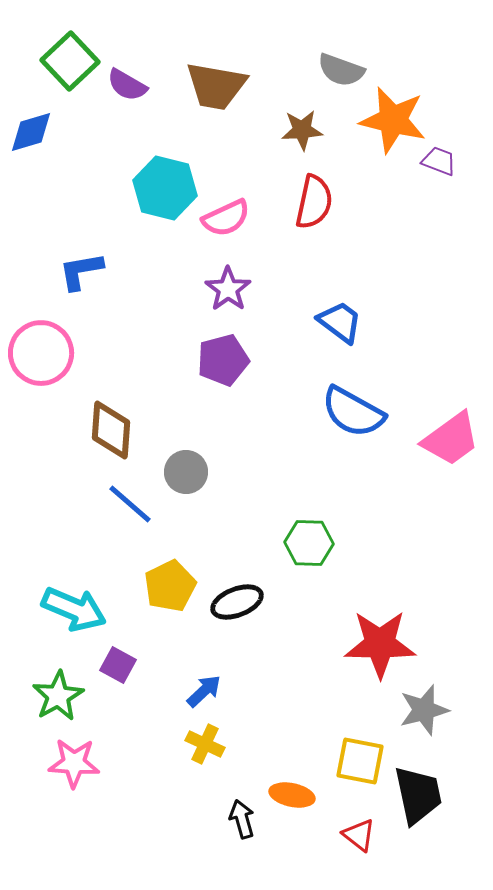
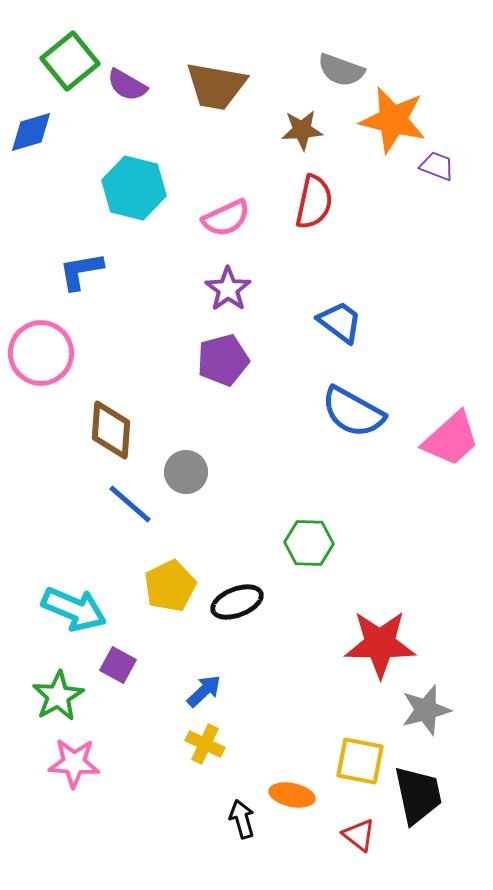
green square: rotated 4 degrees clockwise
purple trapezoid: moved 2 px left, 5 px down
cyan hexagon: moved 31 px left
pink trapezoid: rotated 6 degrees counterclockwise
gray star: moved 2 px right
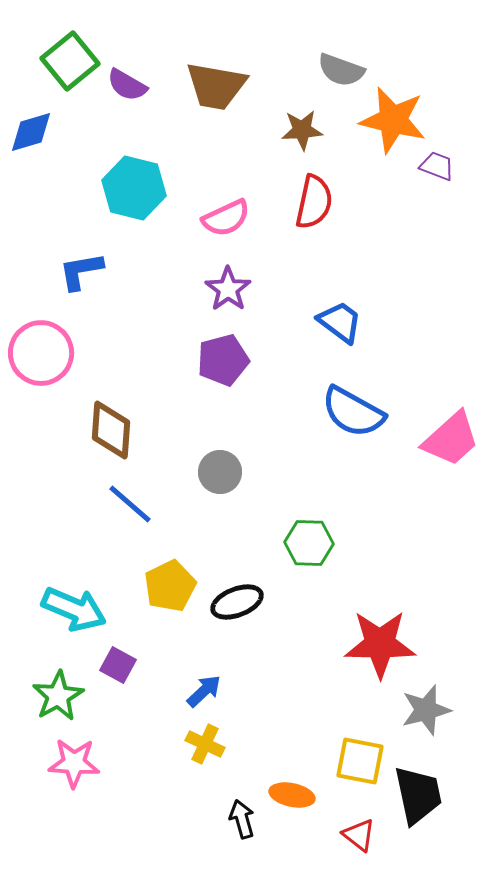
gray circle: moved 34 px right
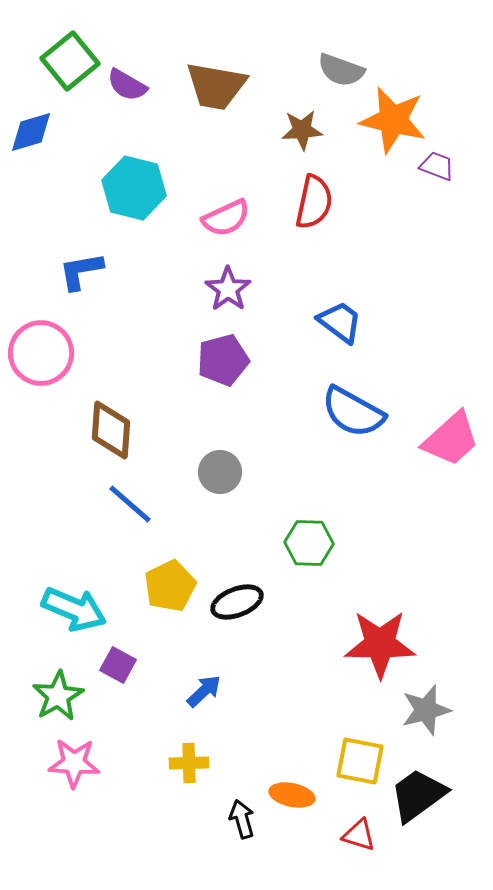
yellow cross: moved 16 px left, 19 px down; rotated 27 degrees counterclockwise
black trapezoid: rotated 114 degrees counterclockwise
red triangle: rotated 21 degrees counterclockwise
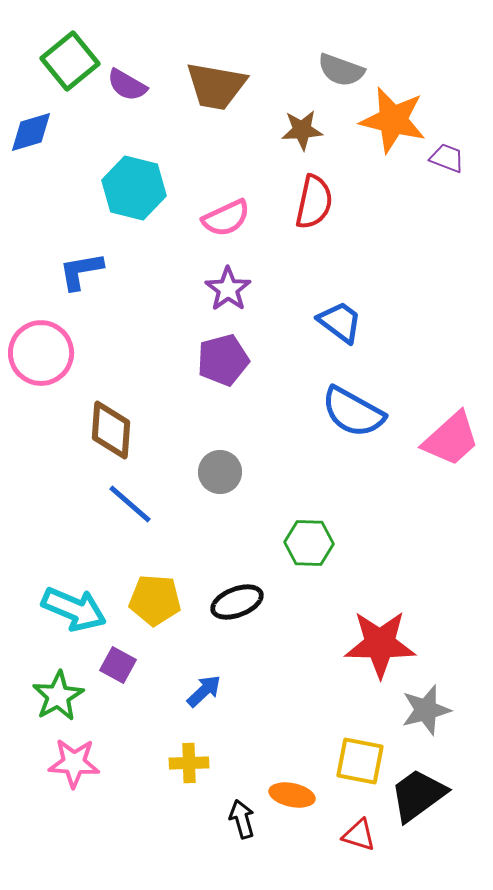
purple trapezoid: moved 10 px right, 8 px up
yellow pentagon: moved 15 px left, 14 px down; rotated 30 degrees clockwise
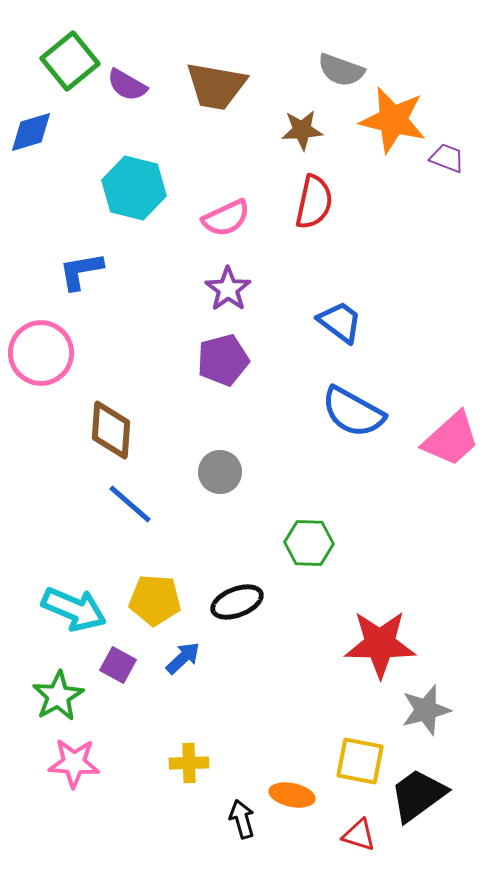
blue arrow: moved 21 px left, 33 px up
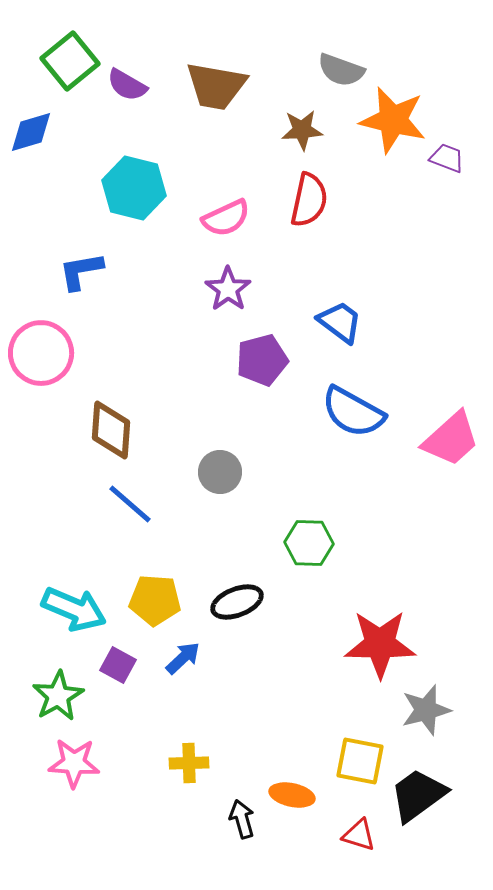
red semicircle: moved 5 px left, 2 px up
purple pentagon: moved 39 px right
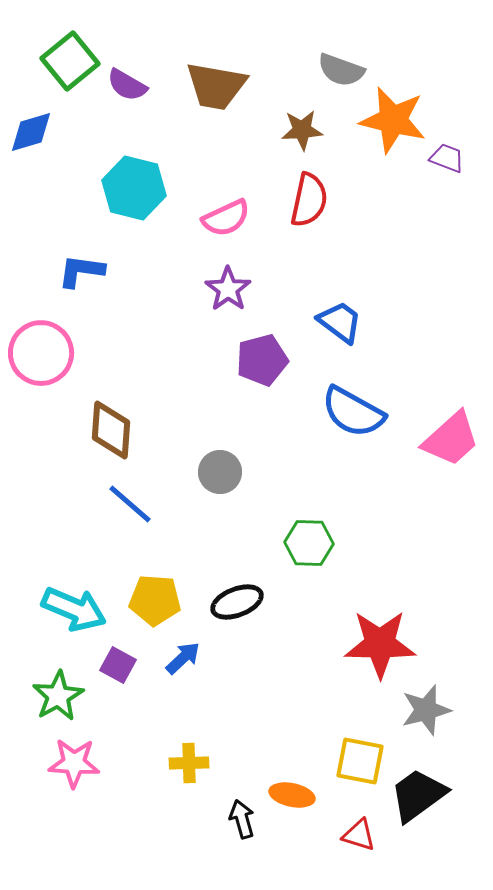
blue L-shape: rotated 18 degrees clockwise
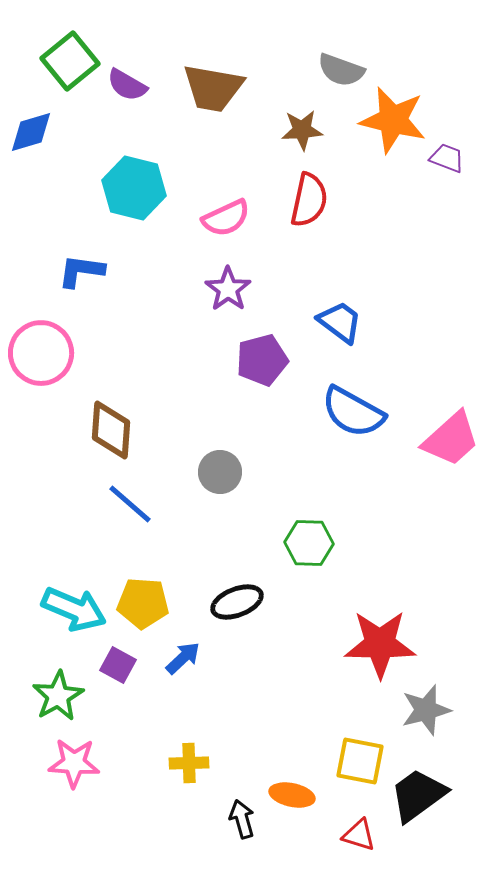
brown trapezoid: moved 3 px left, 2 px down
yellow pentagon: moved 12 px left, 3 px down
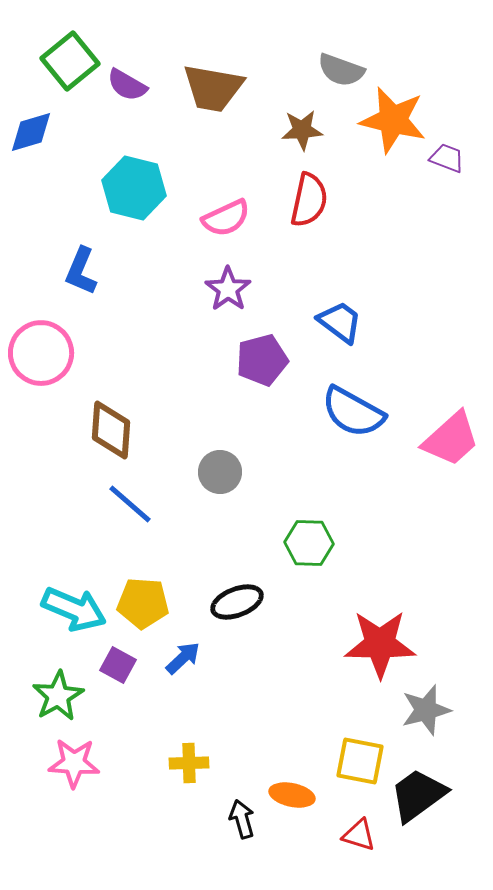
blue L-shape: rotated 75 degrees counterclockwise
